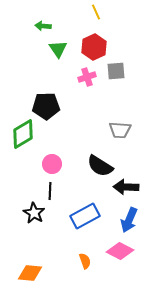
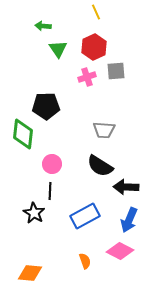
gray trapezoid: moved 16 px left
green diamond: rotated 52 degrees counterclockwise
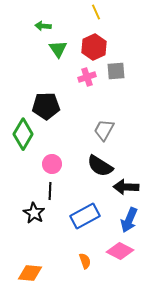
gray trapezoid: rotated 115 degrees clockwise
green diamond: rotated 24 degrees clockwise
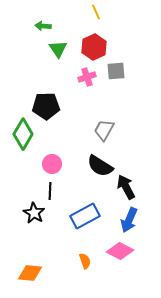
black arrow: rotated 60 degrees clockwise
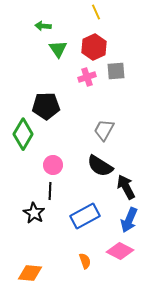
pink circle: moved 1 px right, 1 px down
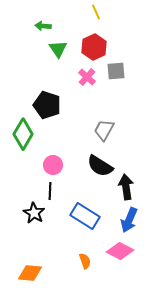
pink cross: rotated 30 degrees counterclockwise
black pentagon: moved 1 px right, 1 px up; rotated 20 degrees clockwise
black arrow: rotated 20 degrees clockwise
blue rectangle: rotated 60 degrees clockwise
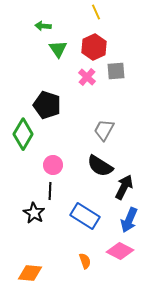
black arrow: moved 2 px left; rotated 35 degrees clockwise
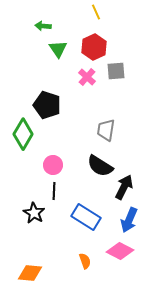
gray trapezoid: moved 2 px right; rotated 20 degrees counterclockwise
black line: moved 4 px right
blue rectangle: moved 1 px right, 1 px down
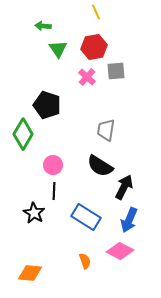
red hexagon: rotated 15 degrees clockwise
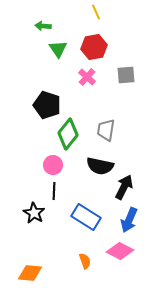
gray square: moved 10 px right, 4 px down
green diamond: moved 45 px right; rotated 8 degrees clockwise
black semicircle: rotated 20 degrees counterclockwise
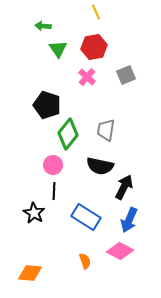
gray square: rotated 18 degrees counterclockwise
